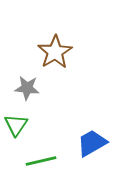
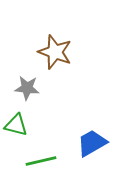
brown star: rotated 20 degrees counterclockwise
green triangle: rotated 50 degrees counterclockwise
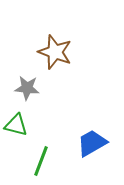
green line: rotated 56 degrees counterclockwise
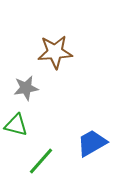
brown star: rotated 24 degrees counterclockwise
gray star: moved 1 px left; rotated 15 degrees counterclockwise
green line: rotated 20 degrees clockwise
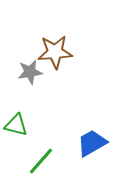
gray star: moved 4 px right, 16 px up
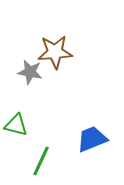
gray star: rotated 20 degrees clockwise
blue trapezoid: moved 4 px up; rotated 8 degrees clockwise
green line: rotated 16 degrees counterclockwise
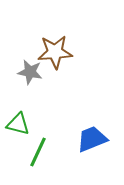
green triangle: moved 2 px right, 1 px up
green line: moved 3 px left, 9 px up
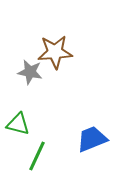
green line: moved 1 px left, 4 px down
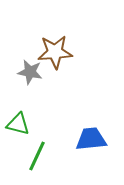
blue trapezoid: moved 1 px left; rotated 16 degrees clockwise
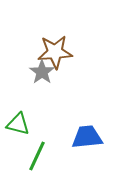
gray star: moved 12 px right; rotated 25 degrees clockwise
blue trapezoid: moved 4 px left, 2 px up
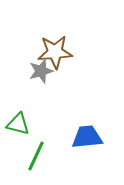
gray star: moved 1 px left, 1 px up; rotated 20 degrees clockwise
green line: moved 1 px left
